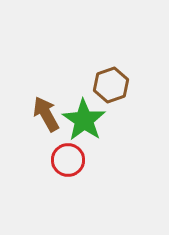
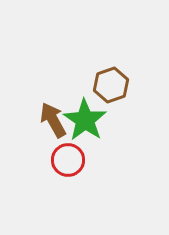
brown arrow: moved 7 px right, 6 px down
green star: moved 1 px right
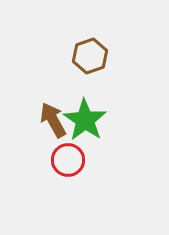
brown hexagon: moved 21 px left, 29 px up
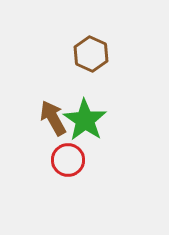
brown hexagon: moved 1 px right, 2 px up; rotated 16 degrees counterclockwise
brown arrow: moved 2 px up
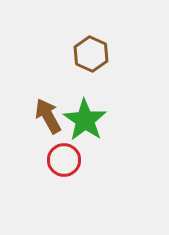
brown arrow: moved 5 px left, 2 px up
red circle: moved 4 px left
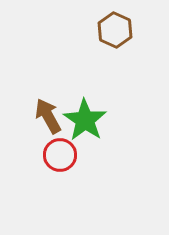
brown hexagon: moved 24 px right, 24 px up
red circle: moved 4 px left, 5 px up
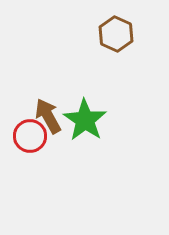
brown hexagon: moved 1 px right, 4 px down
red circle: moved 30 px left, 19 px up
